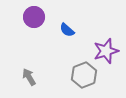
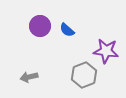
purple circle: moved 6 px right, 9 px down
purple star: rotated 25 degrees clockwise
gray arrow: rotated 72 degrees counterclockwise
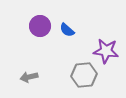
gray hexagon: rotated 15 degrees clockwise
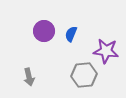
purple circle: moved 4 px right, 5 px down
blue semicircle: moved 4 px right, 4 px down; rotated 70 degrees clockwise
gray arrow: rotated 90 degrees counterclockwise
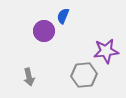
blue semicircle: moved 8 px left, 18 px up
purple star: rotated 15 degrees counterclockwise
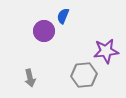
gray arrow: moved 1 px right, 1 px down
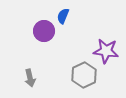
purple star: rotated 15 degrees clockwise
gray hexagon: rotated 20 degrees counterclockwise
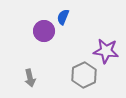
blue semicircle: moved 1 px down
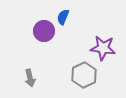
purple star: moved 3 px left, 3 px up
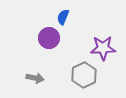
purple circle: moved 5 px right, 7 px down
purple star: rotated 10 degrees counterclockwise
gray arrow: moved 5 px right; rotated 66 degrees counterclockwise
